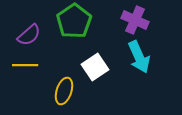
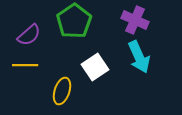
yellow ellipse: moved 2 px left
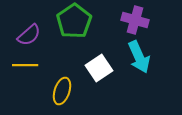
purple cross: rotated 8 degrees counterclockwise
white square: moved 4 px right, 1 px down
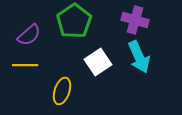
white square: moved 1 px left, 6 px up
